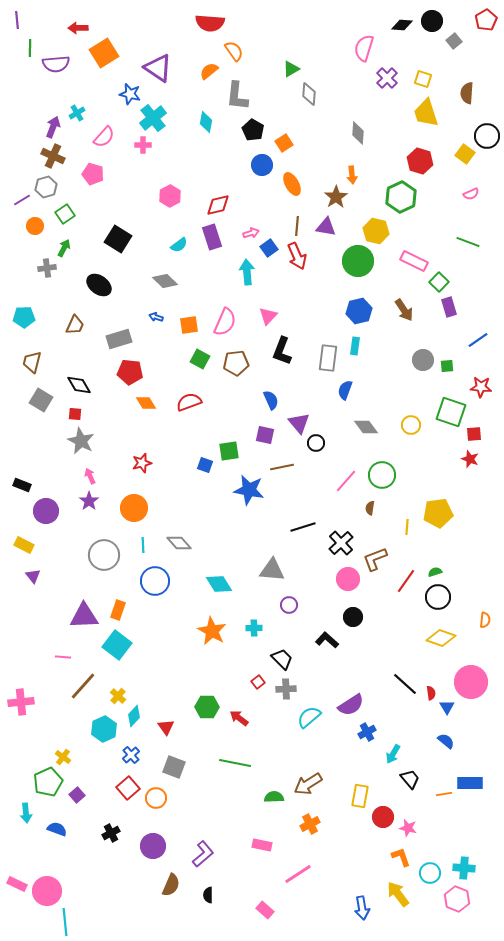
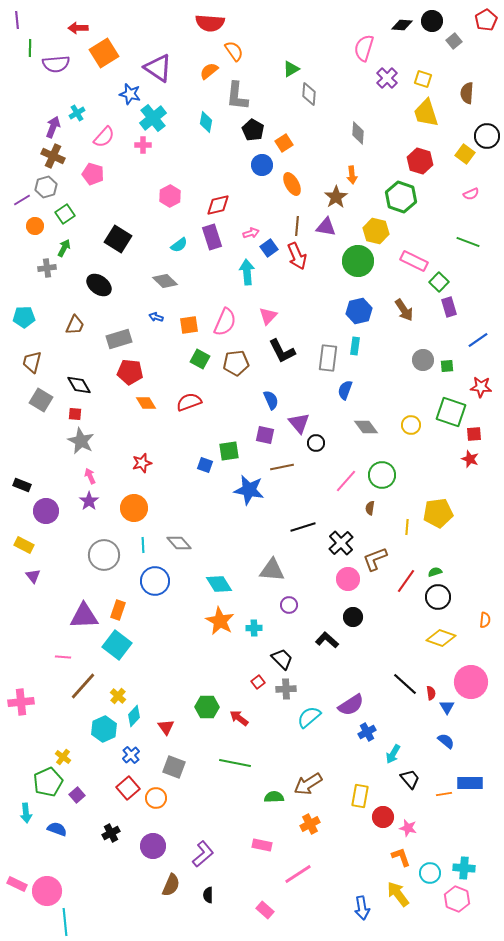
green hexagon at (401, 197): rotated 16 degrees counterclockwise
black L-shape at (282, 351): rotated 48 degrees counterclockwise
orange star at (212, 631): moved 8 px right, 10 px up
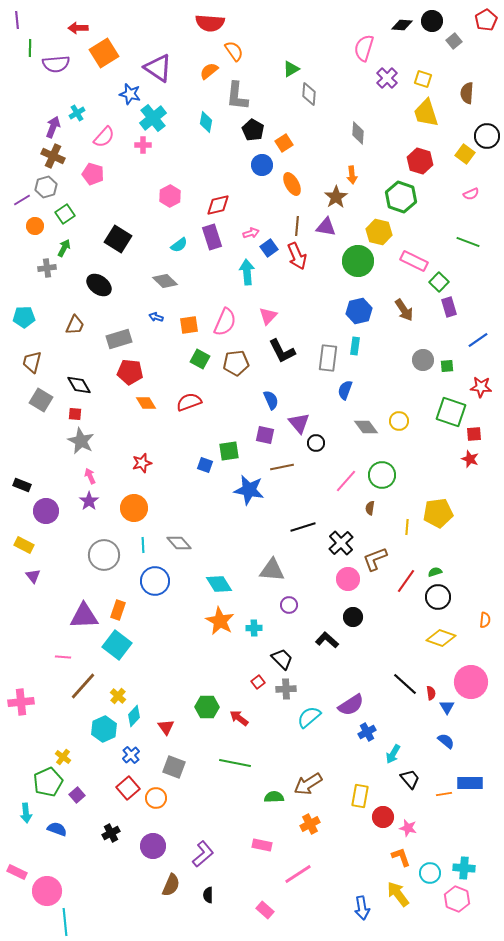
yellow hexagon at (376, 231): moved 3 px right, 1 px down
yellow circle at (411, 425): moved 12 px left, 4 px up
pink rectangle at (17, 884): moved 12 px up
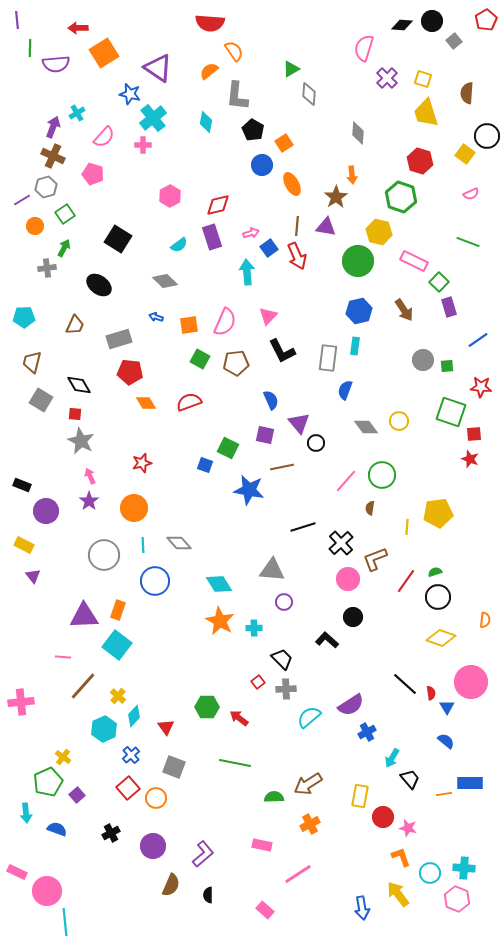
green square at (229, 451): moved 1 px left, 3 px up; rotated 35 degrees clockwise
purple circle at (289, 605): moved 5 px left, 3 px up
cyan arrow at (393, 754): moved 1 px left, 4 px down
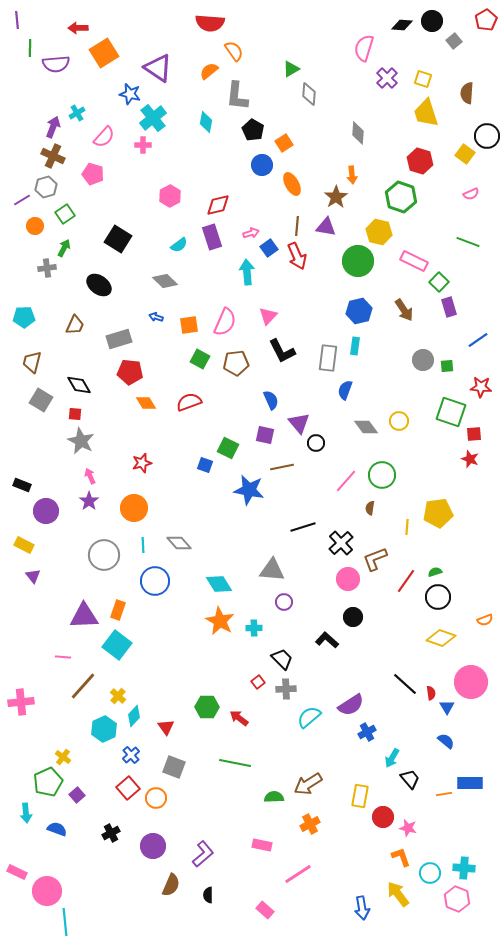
orange semicircle at (485, 620): rotated 63 degrees clockwise
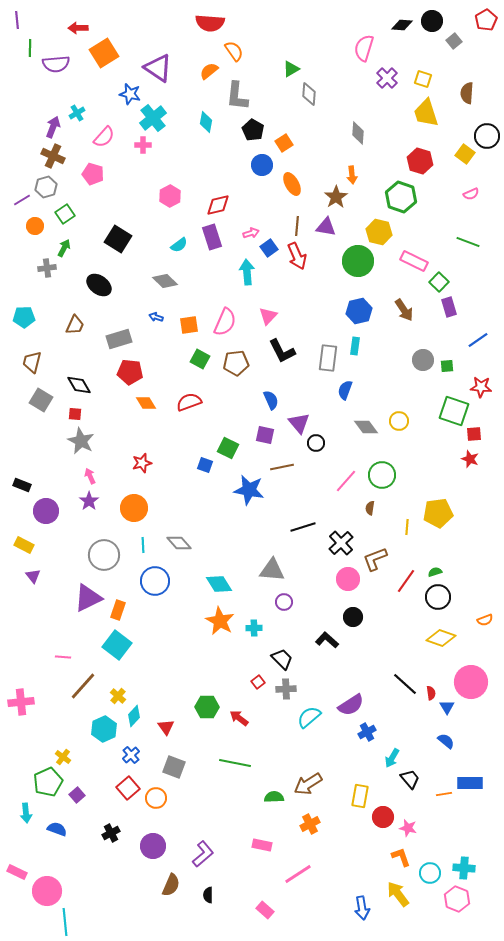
green square at (451, 412): moved 3 px right, 1 px up
purple triangle at (84, 616): moved 4 px right, 18 px up; rotated 24 degrees counterclockwise
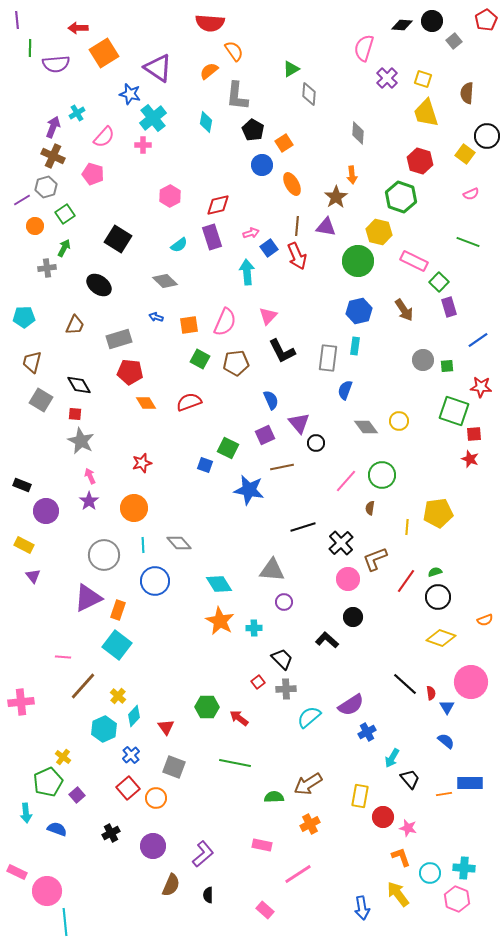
purple square at (265, 435): rotated 36 degrees counterclockwise
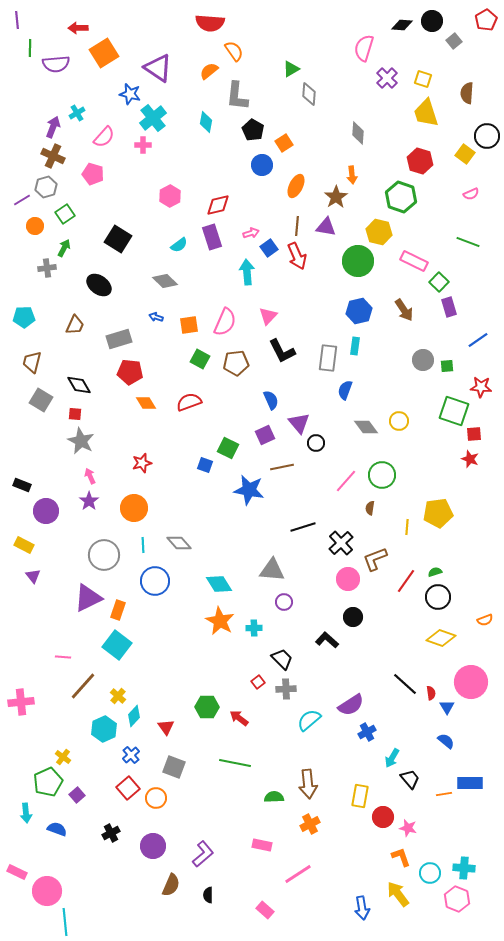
orange ellipse at (292, 184): moved 4 px right, 2 px down; rotated 55 degrees clockwise
cyan semicircle at (309, 717): moved 3 px down
brown arrow at (308, 784): rotated 64 degrees counterclockwise
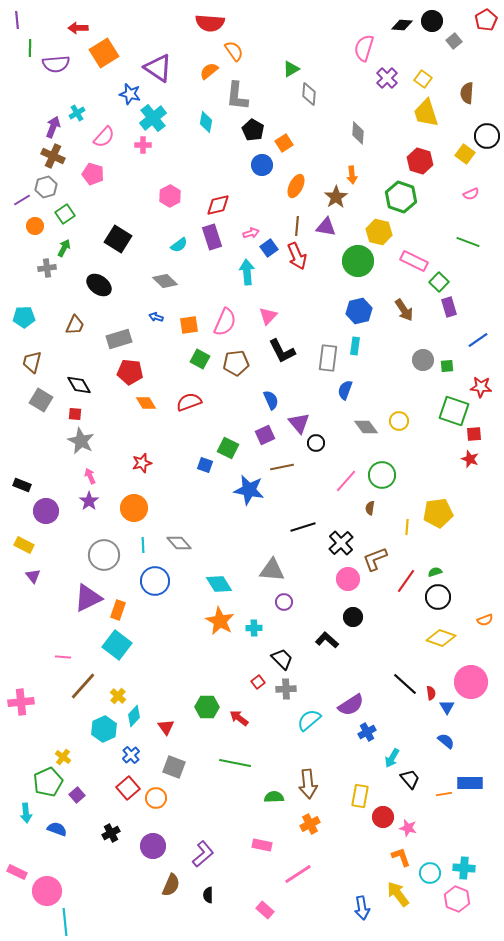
yellow square at (423, 79): rotated 18 degrees clockwise
